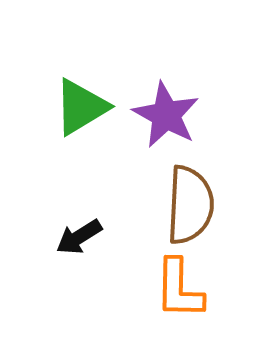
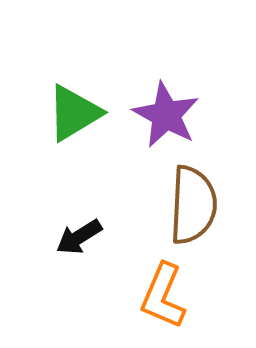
green triangle: moved 7 px left, 6 px down
brown semicircle: moved 3 px right
orange L-shape: moved 16 px left, 7 px down; rotated 22 degrees clockwise
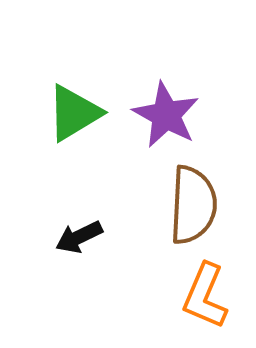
black arrow: rotated 6 degrees clockwise
orange L-shape: moved 42 px right
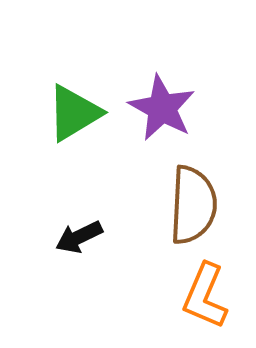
purple star: moved 4 px left, 7 px up
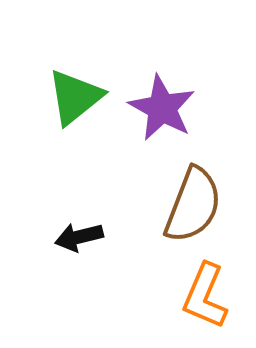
green triangle: moved 1 px right, 16 px up; rotated 8 degrees counterclockwise
brown semicircle: rotated 18 degrees clockwise
black arrow: rotated 12 degrees clockwise
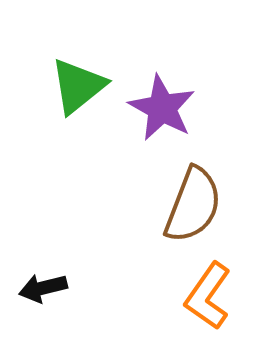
green triangle: moved 3 px right, 11 px up
black arrow: moved 36 px left, 51 px down
orange L-shape: moved 3 px right; rotated 12 degrees clockwise
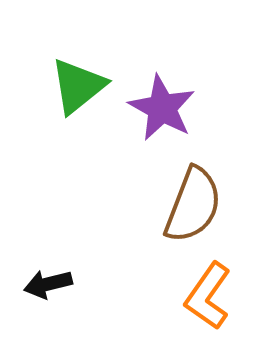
black arrow: moved 5 px right, 4 px up
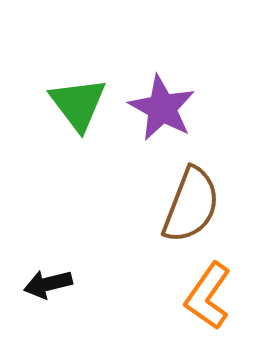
green triangle: moved 18 px down; rotated 28 degrees counterclockwise
brown semicircle: moved 2 px left
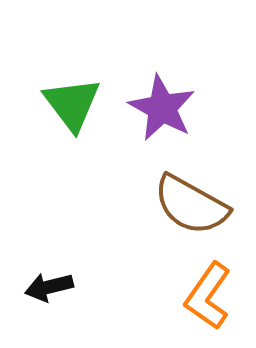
green triangle: moved 6 px left
brown semicircle: rotated 98 degrees clockwise
black arrow: moved 1 px right, 3 px down
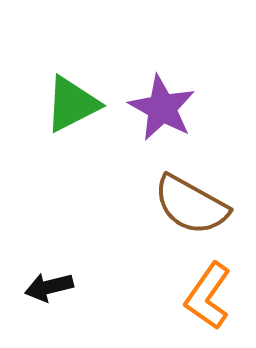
green triangle: rotated 40 degrees clockwise
